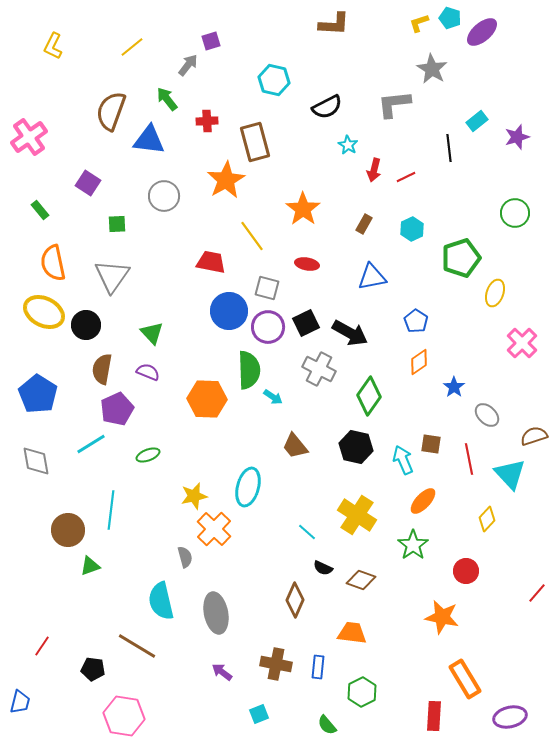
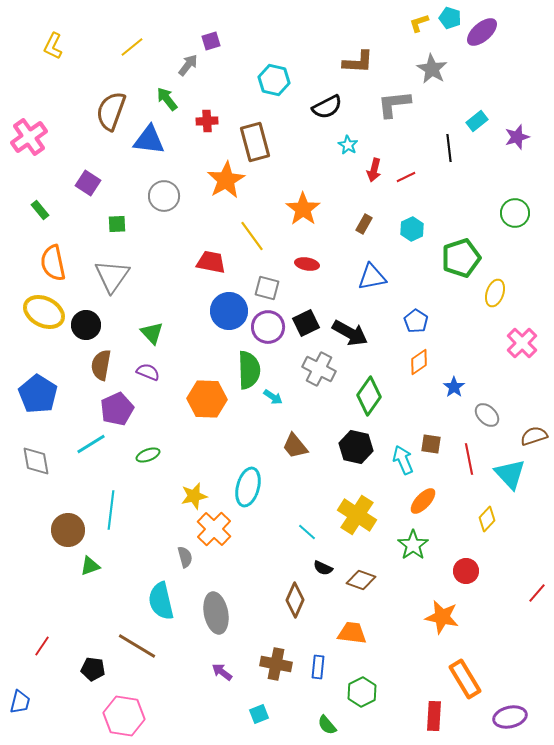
brown L-shape at (334, 24): moved 24 px right, 38 px down
brown semicircle at (102, 369): moved 1 px left, 4 px up
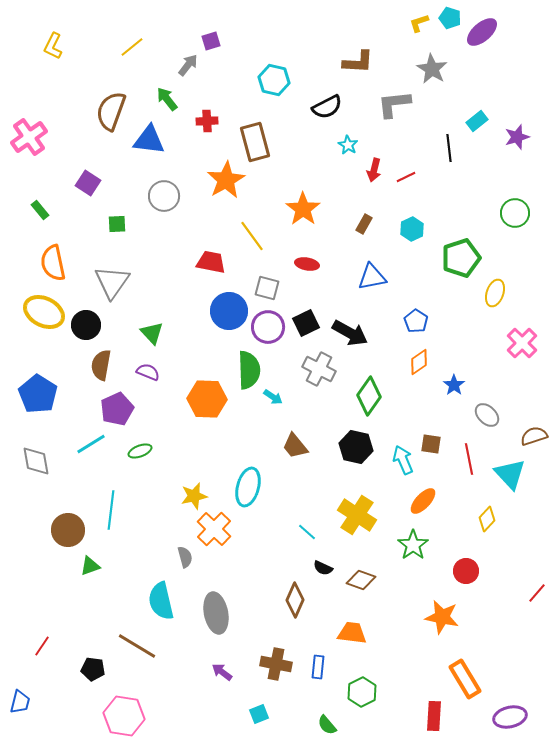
gray triangle at (112, 276): moved 6 px down
blue star at (454, 387): moved 2 px up
green ellipse at (148, 455): moved 8 px left, 4 px up
